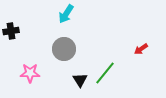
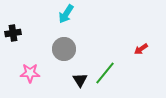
black cross: moved 2 px right, 2 px down
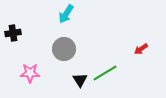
green line: rotated 20 degrees clockwise
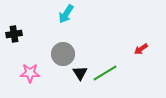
black cross: moved 1 px right, 1 px down
gray circle: moved 1 px left, 5 px down
black triangle: moved 7 px up
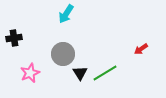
black cross: moved 4 px down
pink star: rotated 24 degrees counterclockwise
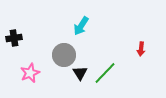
cyan arrow: moved 15 px right, 12 px down
red arrow: rotated 48 degrees counterclockwise
gray circle: moved 1 px right, 1 px down
green line: rotated 15 degrees counterclockwise
